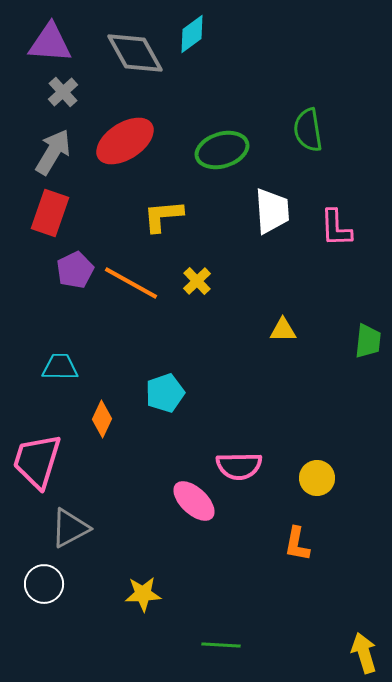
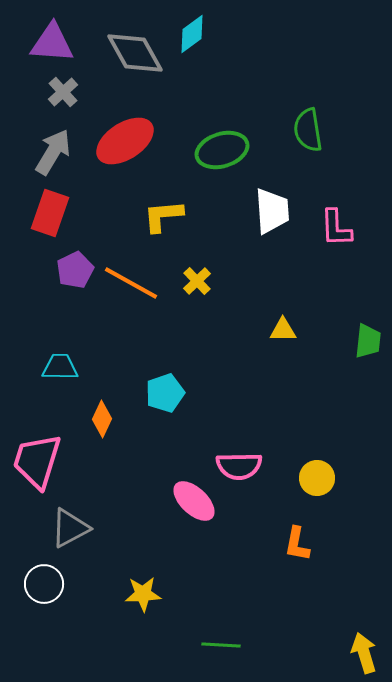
purple triangle: moved 2 px right
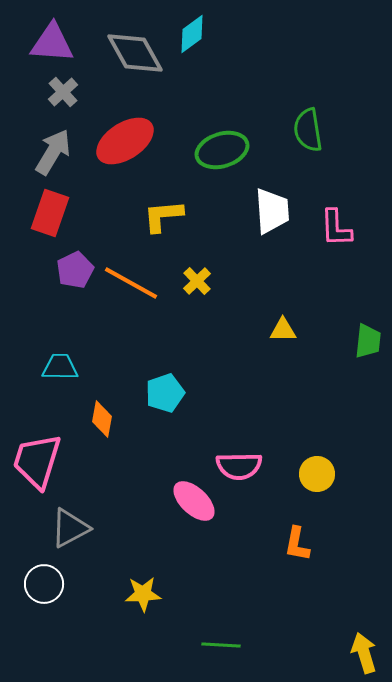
orange diamond: rotated 15 degrees counterclockwise
yellow circle: moved 4 px up
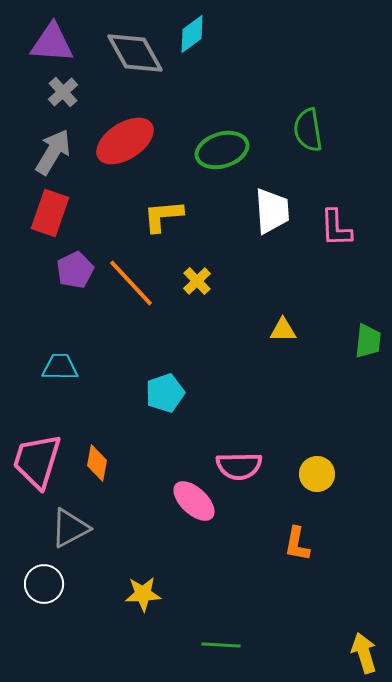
orange line: rotated 18 degrees clockwise
orange diamond: moved 5 px left, 44 px down
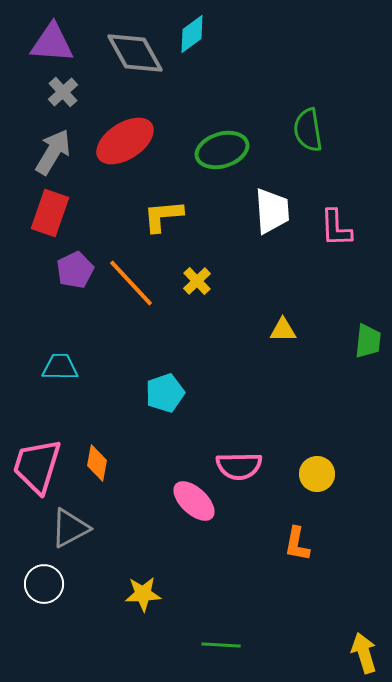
pink trapezoid: moved 5 px down
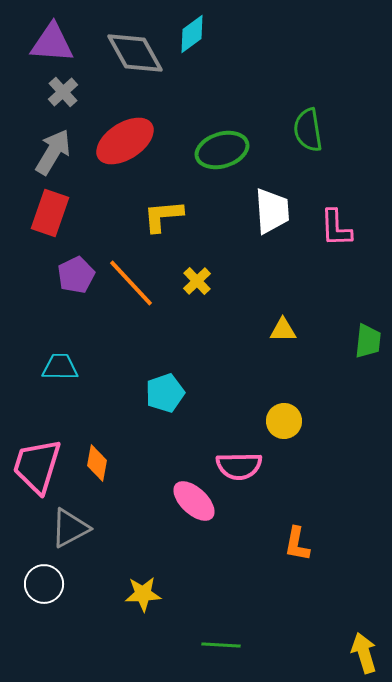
purple pentagon: moved 1 px right, 5 px down
yellow circle: moved 33 px left, 53 px up
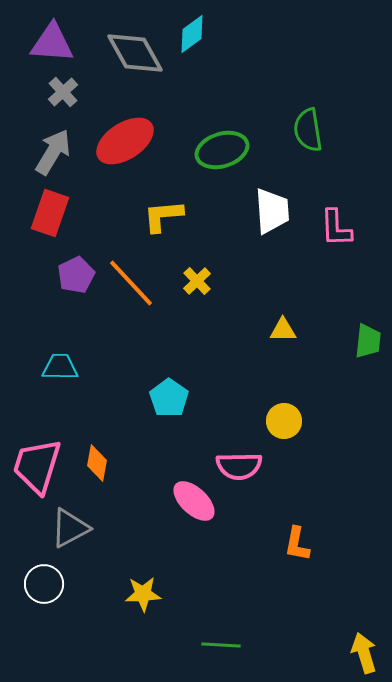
cyan pentagon: moved 4 px right, 5 px down; rotated 18 degrees counterclockwise
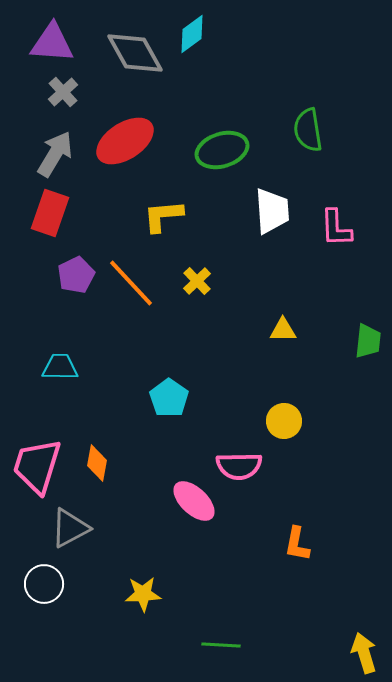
gray arrow: moved 2 px right, 2 px down
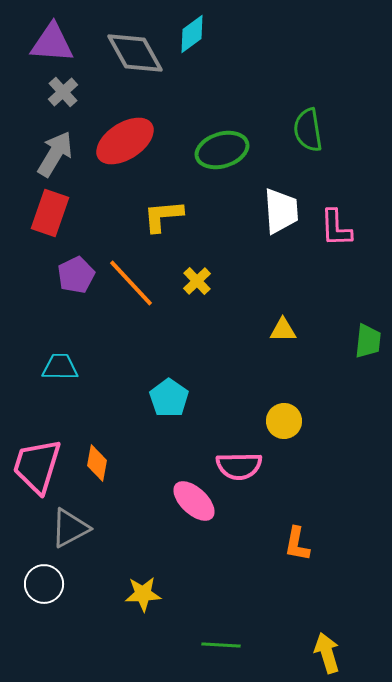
white trapezoid: moved 9 px right
yellow arrow: moved 37 px left
